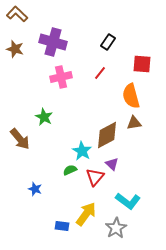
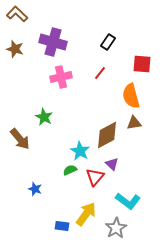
cyan star: moved 2 px left
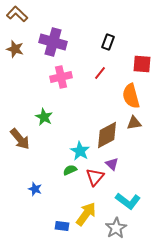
black rectangle: rotated 14 degrees counterclockwise
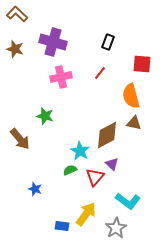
green star: moved 1 px right, 1 px up; rotated 12 degrees counterclockwise
brown triangle: rotated 21 degrees clockwise
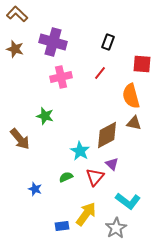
green semicircle: moved 4 px left, 7 px down
blue rectangle: rotated 16 degrees counterclockwise
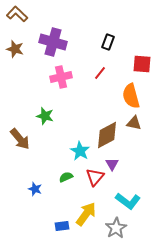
purple triangle: rotated 16 degrees clockwise
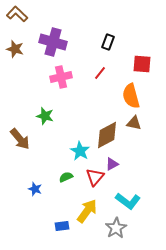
purple triangle: rotated 32 degrees clockwise
yellow arrow: moved 1 px right, 3 px up
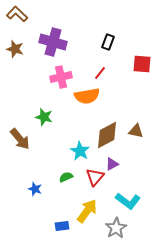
orange semicircle: moved 44 px left; rotated 85 degrees counterclockwise
green star: moved 1 px left, 1 px down
brown triangle: moved 2 px right, 8 px down
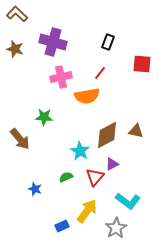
green star: rotated 12 degrees counterclockwise
blue rectangle: rotated 16 degrees counterclockwise
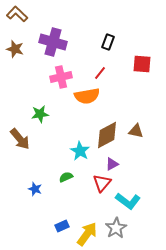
green star: moved 4 px left, 3 px up; rotated 12 degrees counterclockwise
red triangle: moved 7 px right, 6 px down
yellow arrow: moved 23 px down
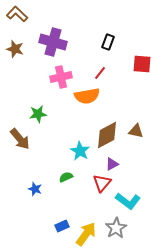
green star: moved 2 px left
yellow arrow: moved 1 px left
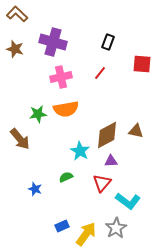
orange semicircle: moved 21 px left, 13 px down
purple triangle: moved 1 px left, 3 px up; rotated 24 degrees clockwise
